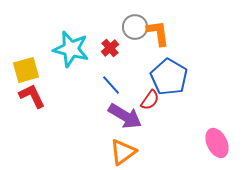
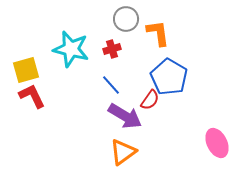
gray circle: moved 9 px left, 8 px up
red cross: moved 2 px right, 1 px down; rotated 24 degrees clockwise
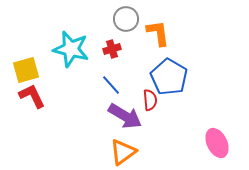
red semicircle: rotated 40 degrees counterclockwise
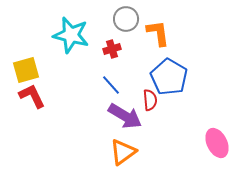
cyan star: moved 14 px up
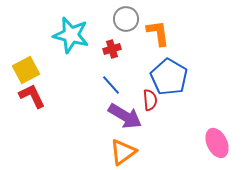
yellow square: rotated 12 degrees counterclockwise
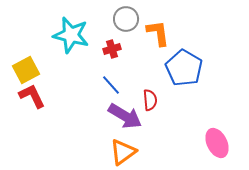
blue pentagon: moved 15 px right, 9 px up
